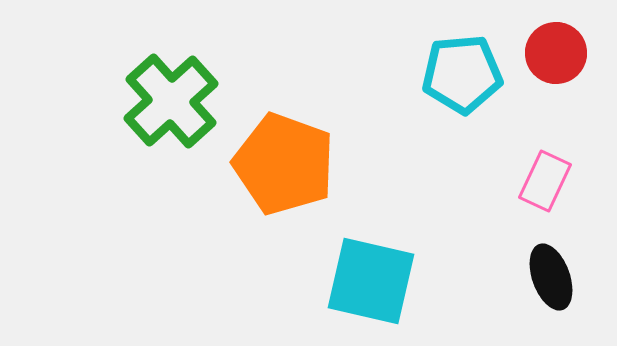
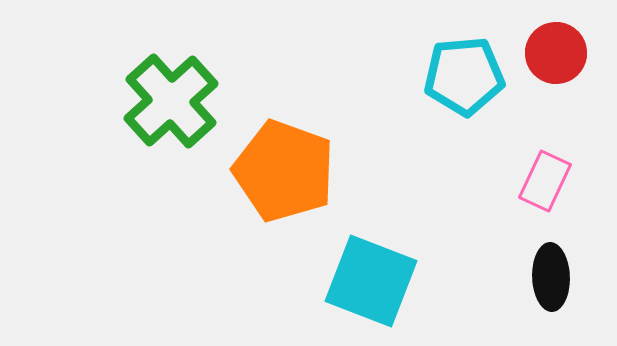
cyan pentagon: moved 2 px right, 2 px down
orange pentagon: moved 7 px down
black ellipse: rotated 18 degrees clockwise
cyan square: rotated 8 degrees clockwise
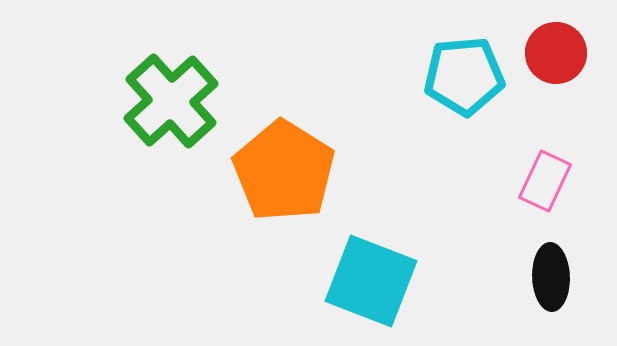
orange pentagon: rotated 12 degrees clockwise
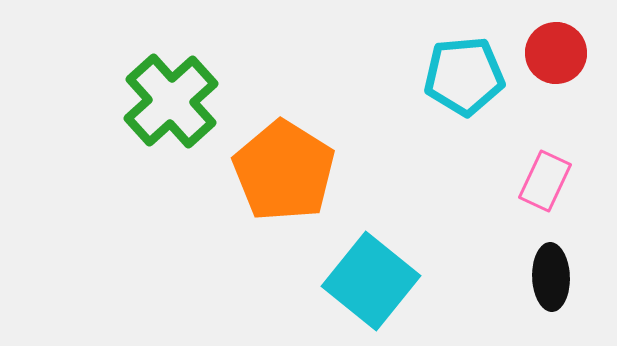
cyan square: rotated 18 degrees clockwise
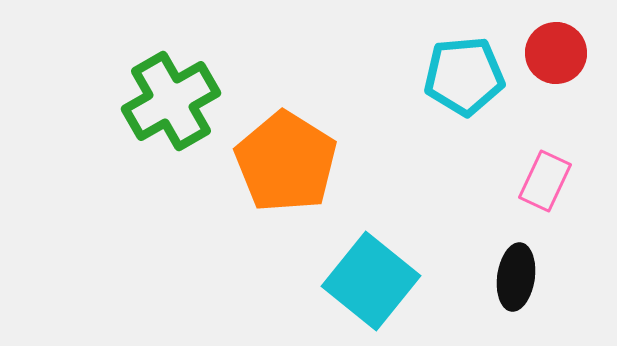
green cross: rotated 12 degrees clockwise
orange pentagon: moved 2 px right, 9 px up
black ellipse: moved 35 px left; rotated 10 degrees clockwise
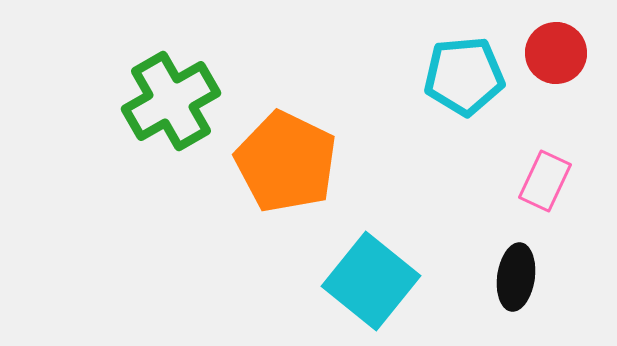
orange pentagon: rotated 6 degrees counterclockwise
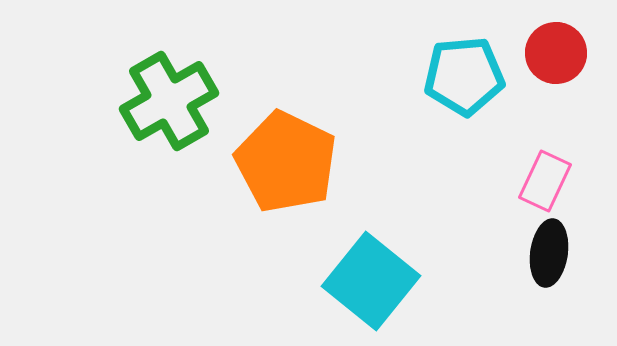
green cross: moved 2 px left
black ellipse: moved 33 px right, 24 px up
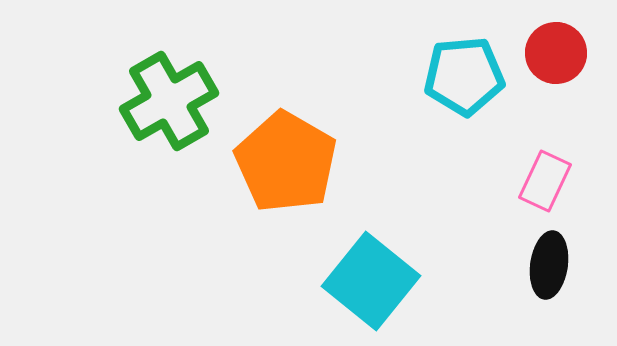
orange pentagon: rotated 4 degrees clockwise
black ellipse: moved 12 px down
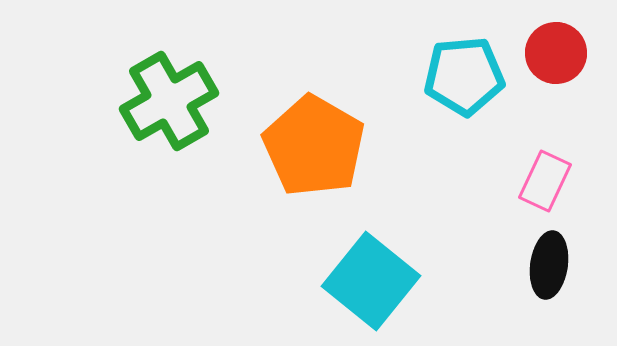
orange pentagon: moved 28 px right, 16 px up
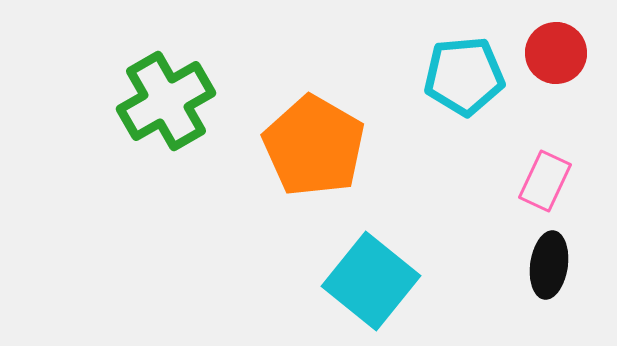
green cross: moved 3 px left
